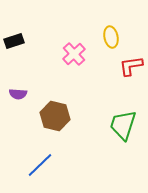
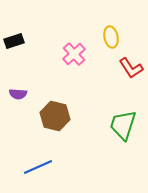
red L-shape: moved 2 px down; rotated 115 degrees counterclockwise
blue line: moved 2 px left, 2 px down; rotated 20 degrees clockwise
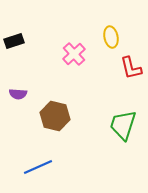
red L-shape: rotated 20 degrees clockwise
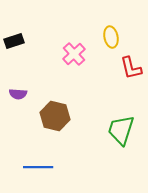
green trapezoid: moved 2 px left, 5 px down
blue line: rotated 24 degrees clockwise
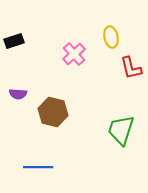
brown hexagon: moved 2 px left, 4 px up
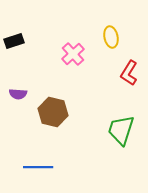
pink cross: moved 1 px left
red L-shape: moved 2 px left, 5 px down; rotated 45 degrees clockwise
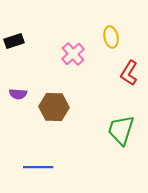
brown hexagon: moved 1 px right, 5 px up; rotated 12 degrees counterclockwise
